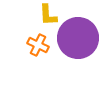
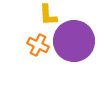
purple circle: moved 4 px left, 3 px down
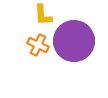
yellow L-shape: moved 5 px left
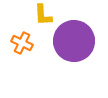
orange cross: moved 16 px left, 2 px up
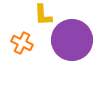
purple circle: moved 2 px left, 1 px up
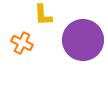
purple circle: moved 11 px right
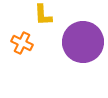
purple circle: moved 2 px down
